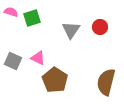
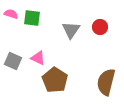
pink semicircle: moved 2 px down
green square: rotated 24 degrees clockwise
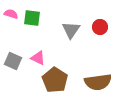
brown semicircle: moved 8 px left; rotated 112 degrees counterclockwise
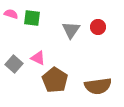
red circle: moved 2 px left
gray square: moved 1 px right, 3 px down; rotated 18 degrees clockwise
brown semicircle: moved 4 px down
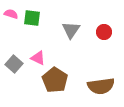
red circle: moved 6 px right, 5 px down
brown semicircle: moved 3 px right
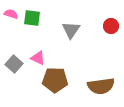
red circle: moved 7 px right, 6 px up
brown pentagon: rotated 30 degrees counterclockwise
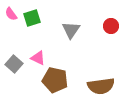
pink semicircle: rotated 144 degrees counterclockwise
green square: rotated 24 degrees counterclockwise
brown pentagon: rotated 10 degrees clockwise
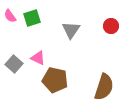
pink semicircle: moved 1 px left, 2 px down
brown semicircle: moved 3 px right, 1 px down; rotated 64 degrees counterclockwise
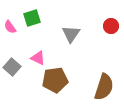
pink semicircle: moved 11 px down
gray triangle: moved 4 px down
gray square: moved 2 px left, 3 px down
brown pentagon: rotated 20 degrees counterclockwise
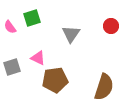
gray square: rotated 30 degrees clockwise
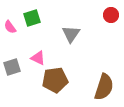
red circle: moved 11 px up
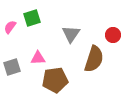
red circle: moved 2 px right, 20 px down
pink semicircle: rotated 72 degrees clockwise
pink triangle: rotated 28 degrees counterclockwise
brown semicircle: moved 10 px left, 28 px up
